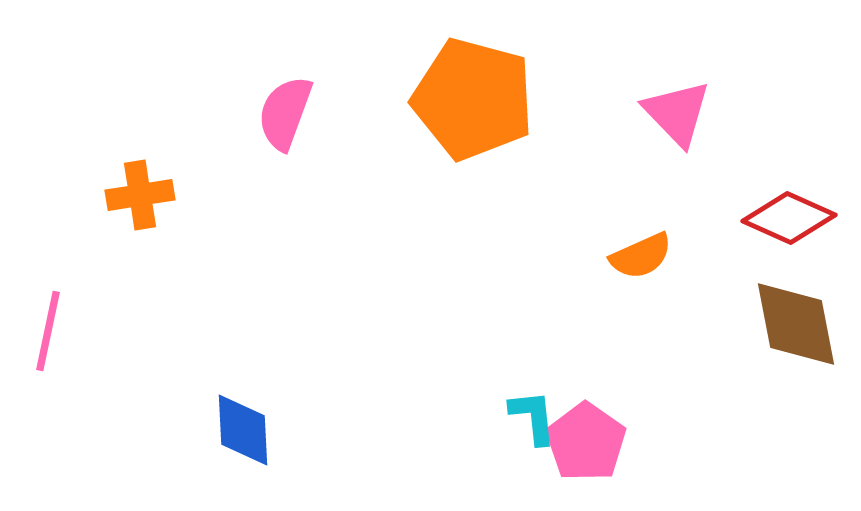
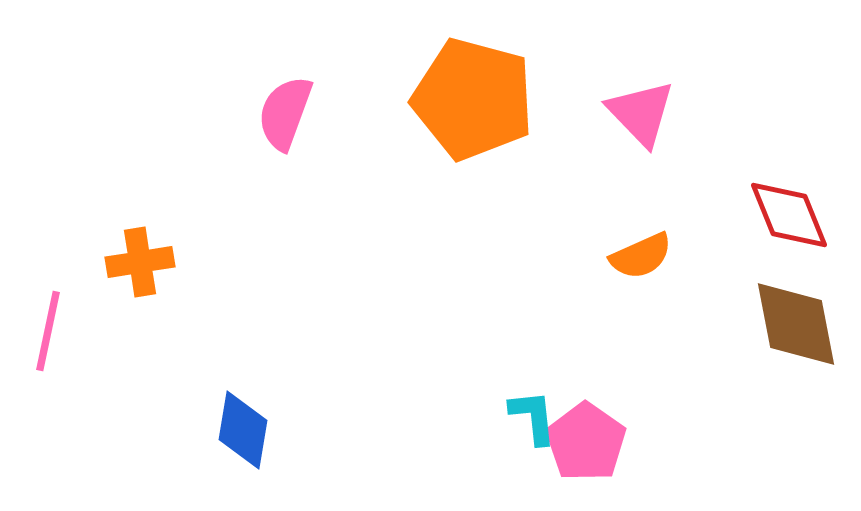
pink triangle: moved 36 px left
orange cross: moved 67 px down
red diamond: moved 3 px up; rotated 44 degrees clockwise
blue diamond: rotated 12 degrees clockwise
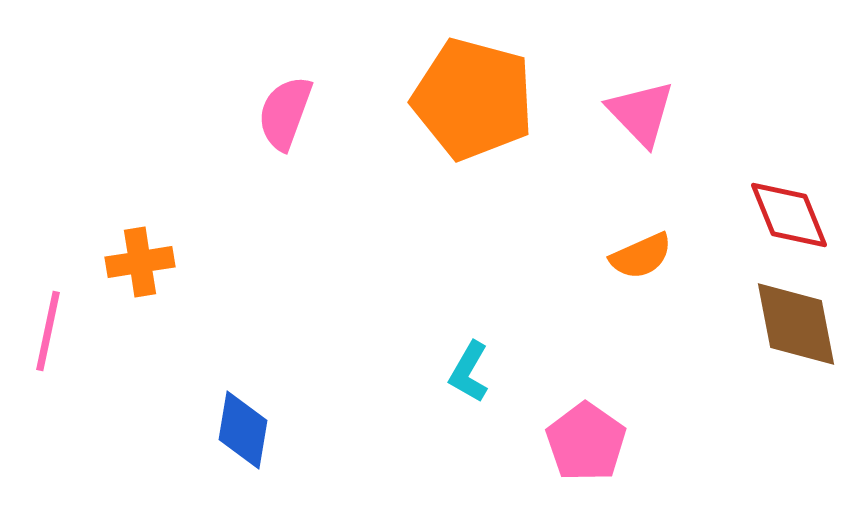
cyan L-shape: moved 64 px left, 45 px up; rotated 144 degrees counterclockwise
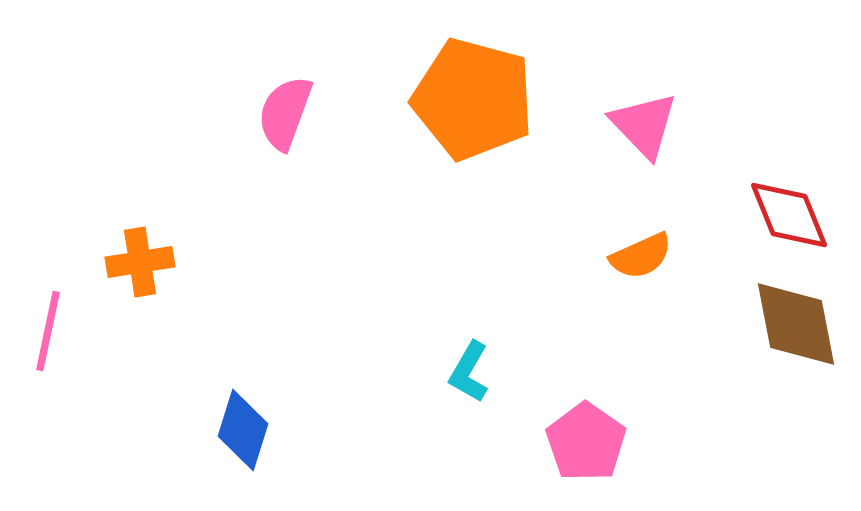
pink triangle: moved 3 px right, 12 px down
blue diamond: rotated 8 degrees clockwise
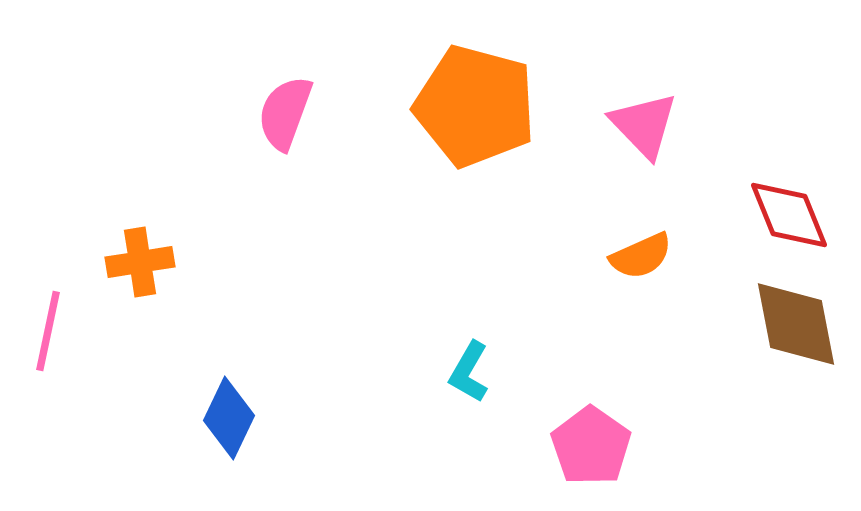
orange pentagon: moved 2 px right, 7 px down
blue diamond: moved 14 px left, 12 px up; rotated 8 degrees clockwise
pink pentagon: moved 5 px right, 4 px down
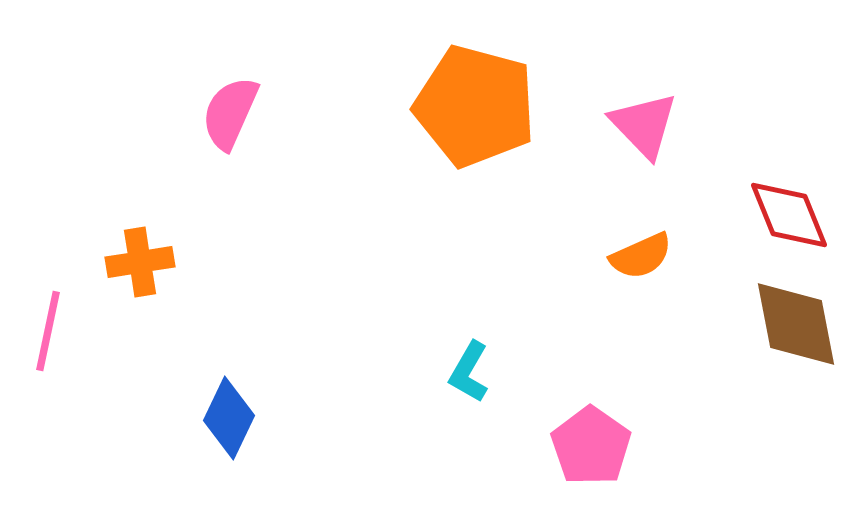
pink semicircle: moved 55 px left; rotated 4 degrees clockwise
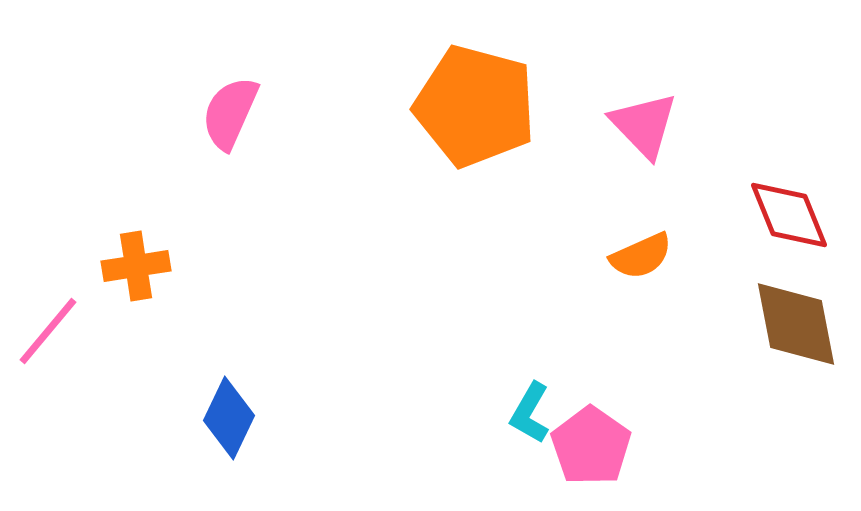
orange cross: moved 4 px left, 4 px down
pink line: rotated 28 degrees clockwise
cyan L-shape: moved 61 px right, 41 px down
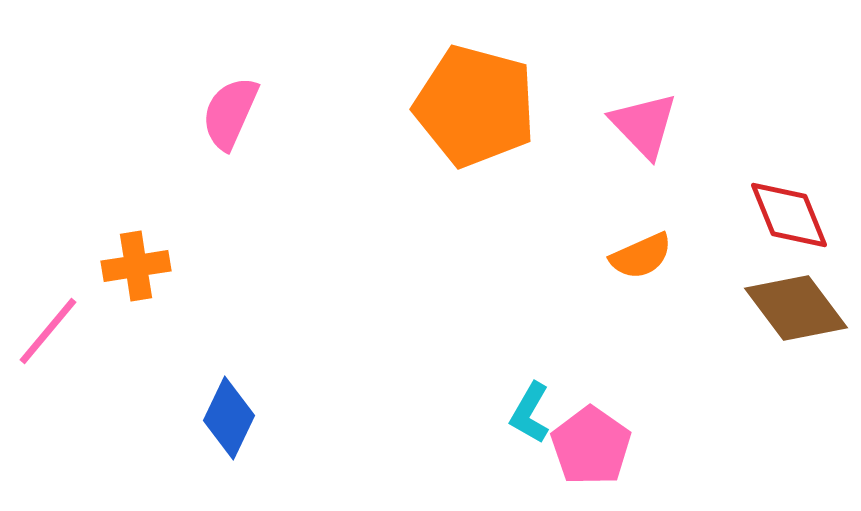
brown diamond: moved 16 px up; rotated 26 degrees counterclockwise
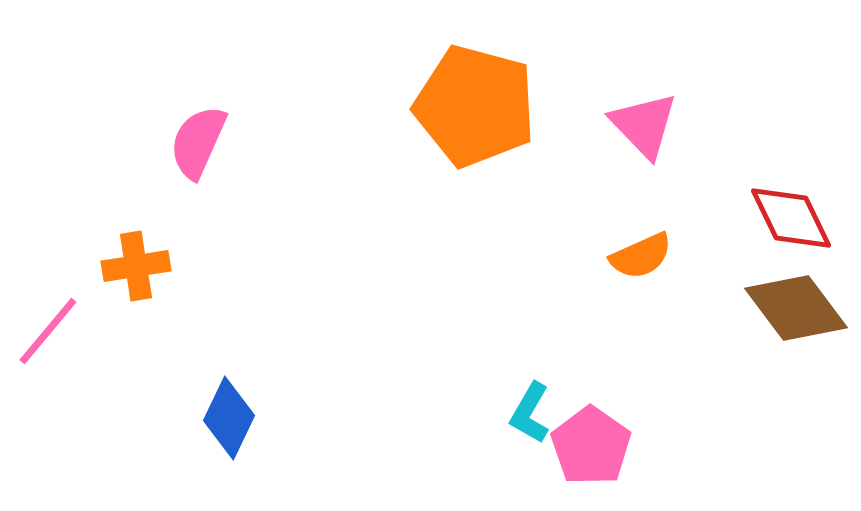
pink semicircle: moved 32 px left, 29 px down
red diamond: moved 2 px right, 3 px down; rotated 4 degrees counterclockwise
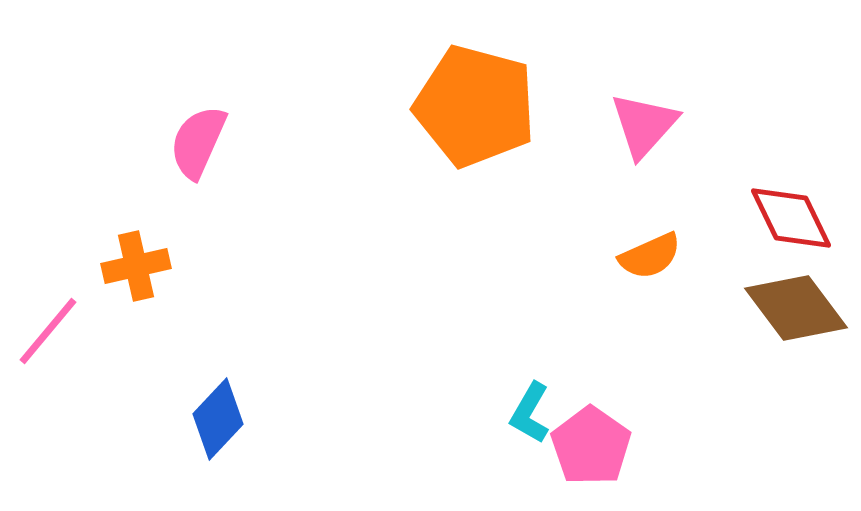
pink triangle: rotated 26 degrees clockwise
orange semicircle: moved 9 px right
orange cross: rotated 4 degrees counterclockwise
blue diamond: moved 11 px left, 1 px down; rotated 18 degrees clockwise
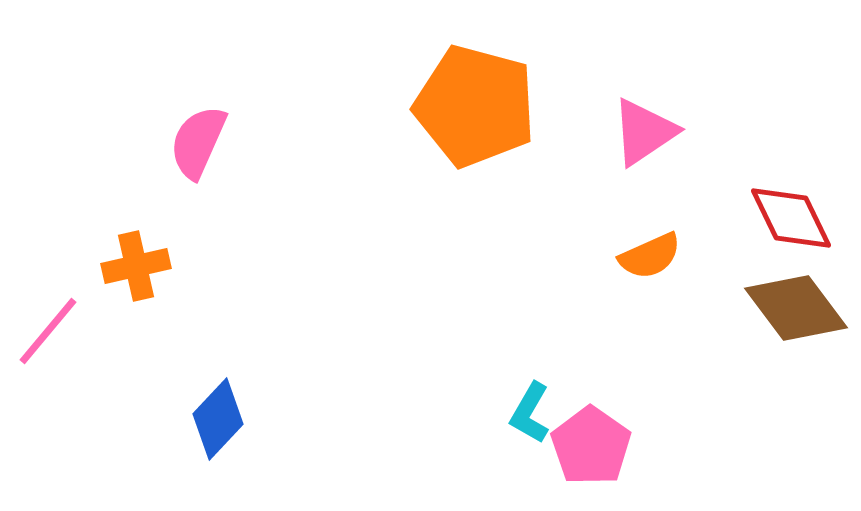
pink triangle: moved 7 px down; rotated 14 degrees clockwise
